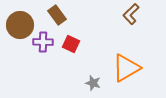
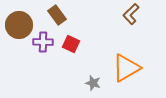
brown circle: moved 1 px left
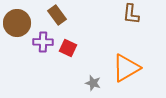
brown L-shape: rotated 40 degrees counterclockwise
brown circle: moved 2 px left, 2 px up
red square: moved 3 px left, 4 px down
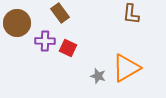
brown rectangle: moved 3 px right, 2 px up
purple cross: moved 2 px right, 1 px up
gray star: moved 5 px right, 7 px up
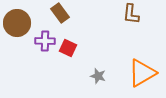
orange triangle: moved 16 px right, 5 px down
